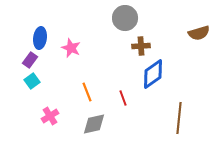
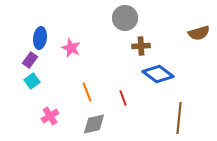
blue diamond: moved 5 px right; rotated 72 degrees clockwise
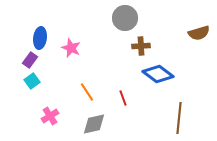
orange line: rotated 12 degrees counterclockwise
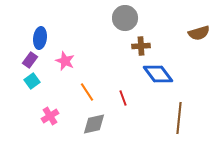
pink star: moved 6 px left, 13 px down
blue diamond: rotated 16 degrees clockwise
